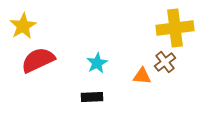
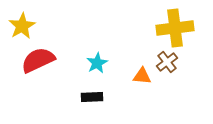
yellow star: moved 1 px left
brown cross: moved 2 px right
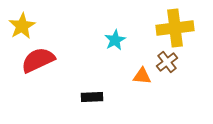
cyan star: moved 18 px right, 23 px up
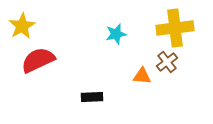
cyan star: moved 1 px right, 6 px up; rotated 15 degrees clockwise
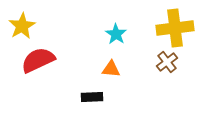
cyan star: rotated 25 degrees counterclockwise
orange triangle: moved 31 px left, 7 px up
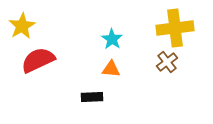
cyan star: moved 4 px left, 5 px down
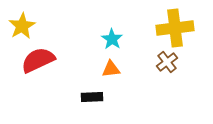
orange triangle: rotated 12 degrees counterclockwise
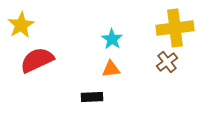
yellow star: moved 1 px left, 1 px up
red semicircle: moved 1 px left
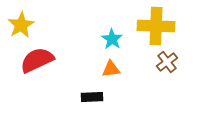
yellow cross: moved 19 px left, 2 px up; rotated 9 degrees clockwise
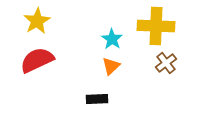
yellow star: moved 16 px right, 4 px up
brown cross: moved 1 px left, 1 px down
orange triangle: moved 3 px up; rotated 36 degrees counterclockwise
black rectangle: moved 5 px right, 2 px down
